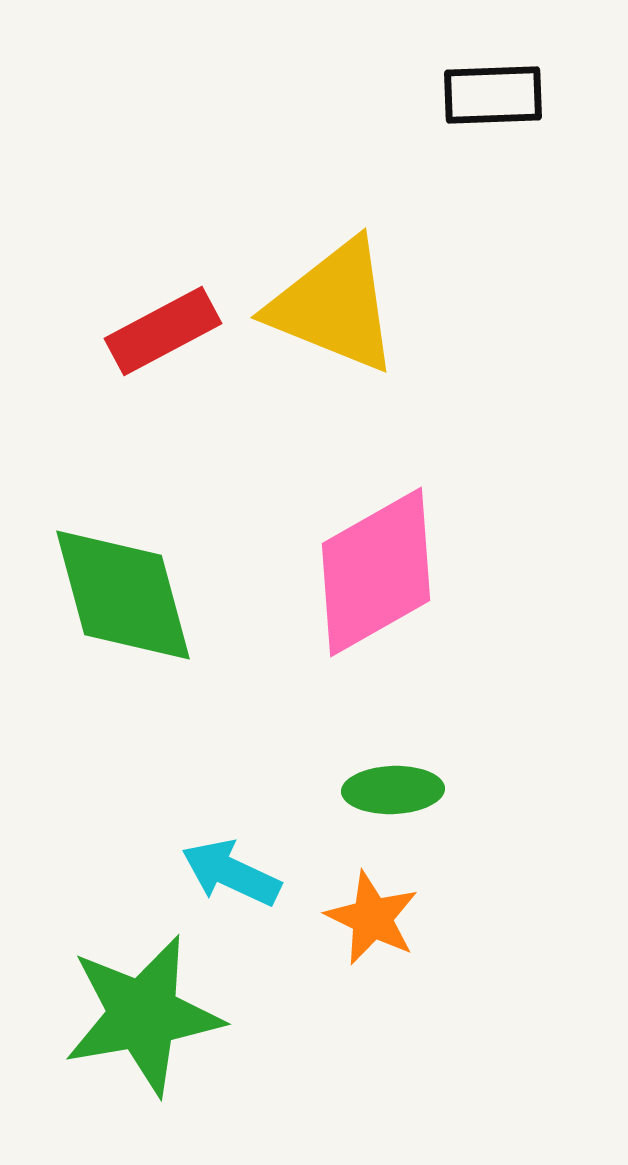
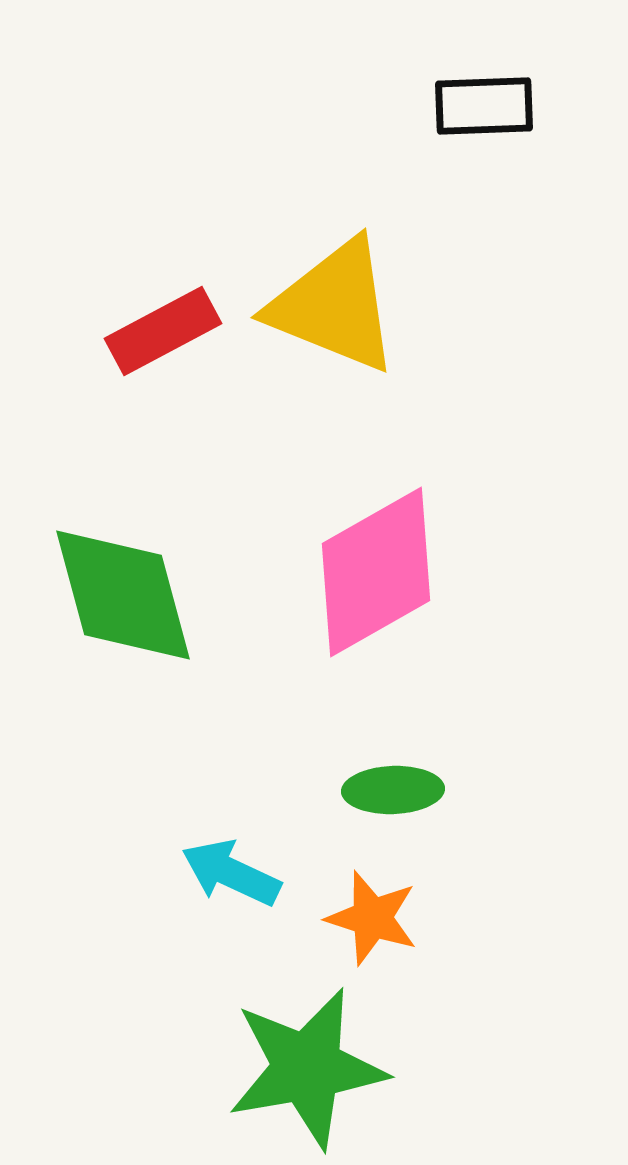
black rectangle: moved 9 px left, 11 px down
orange star: rotated 8 degrees counterclockwise
green star: moved 164 px right, 53 px down
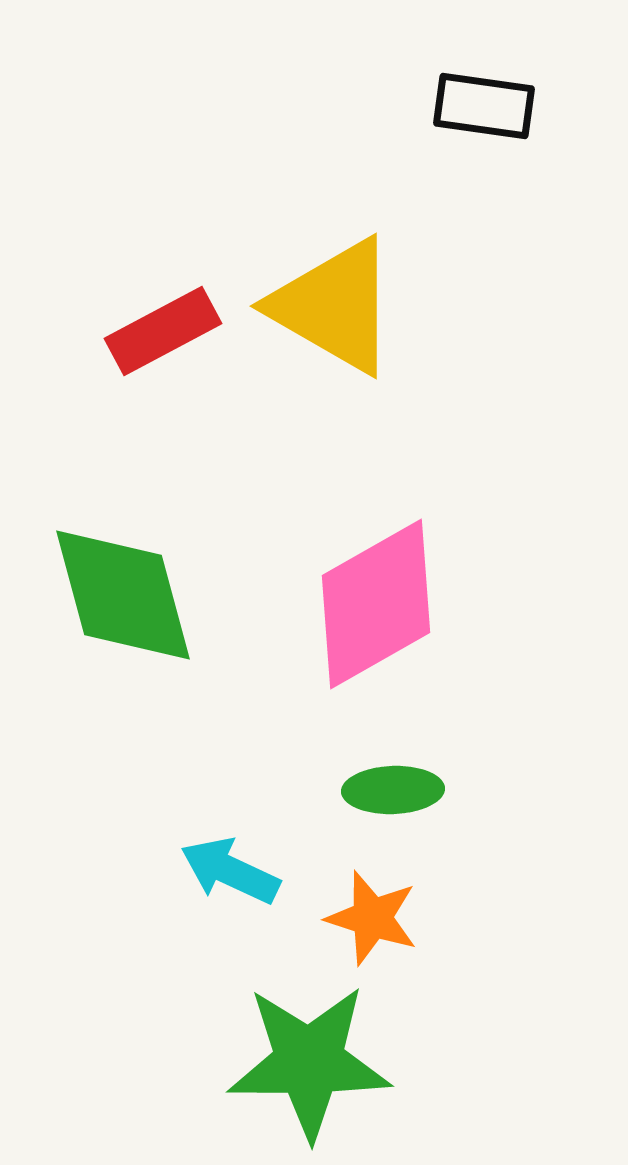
black rectangle: rotated 10 degrees clockwise
yellow triangle: rotated 8 degrees clockwise
pink diamond: moved 32 px down
cyan arrow: moved 1 px left, 2 px up
green star: moved 2 px right, 6 px up; rotated 10 degrees clockwise
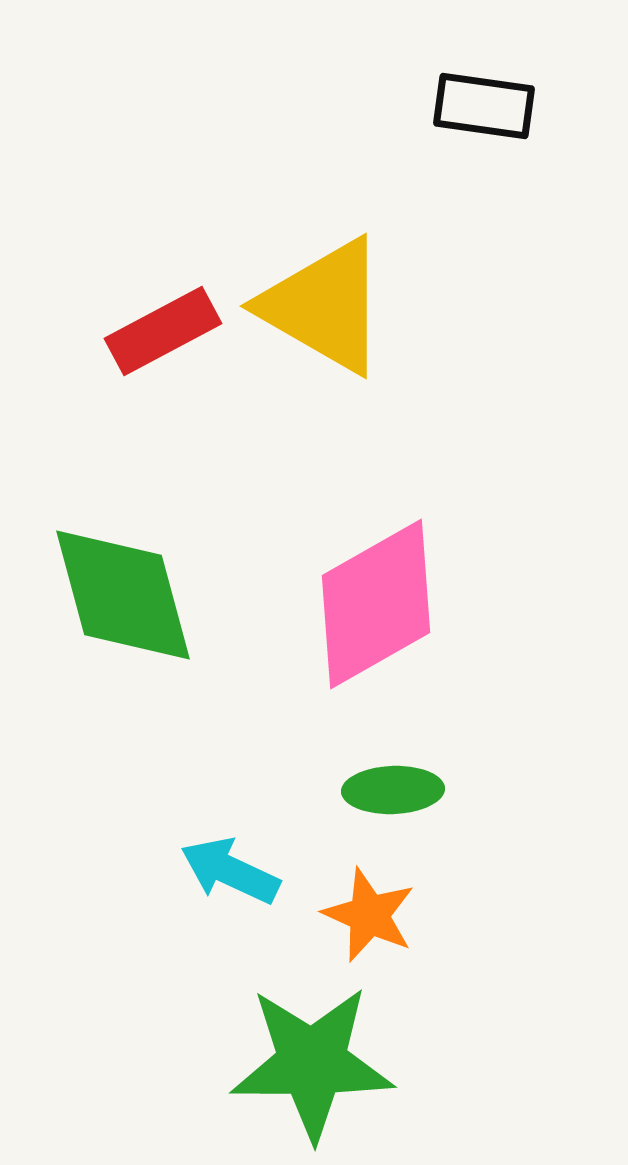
yellow triangle: moved 10 px left
orange star: moved 3 px left, 3 px up; rotated 6 degrees clockwise
green star: moved 3 px right, 1 px down
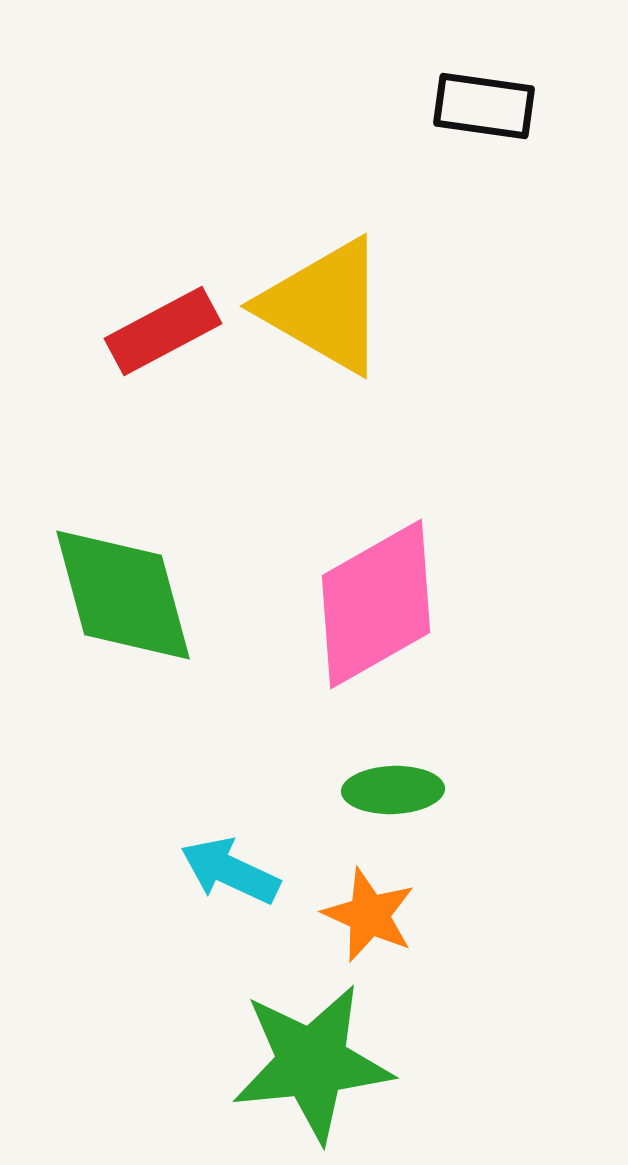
green star: rotated 6 degrees counterclockwise
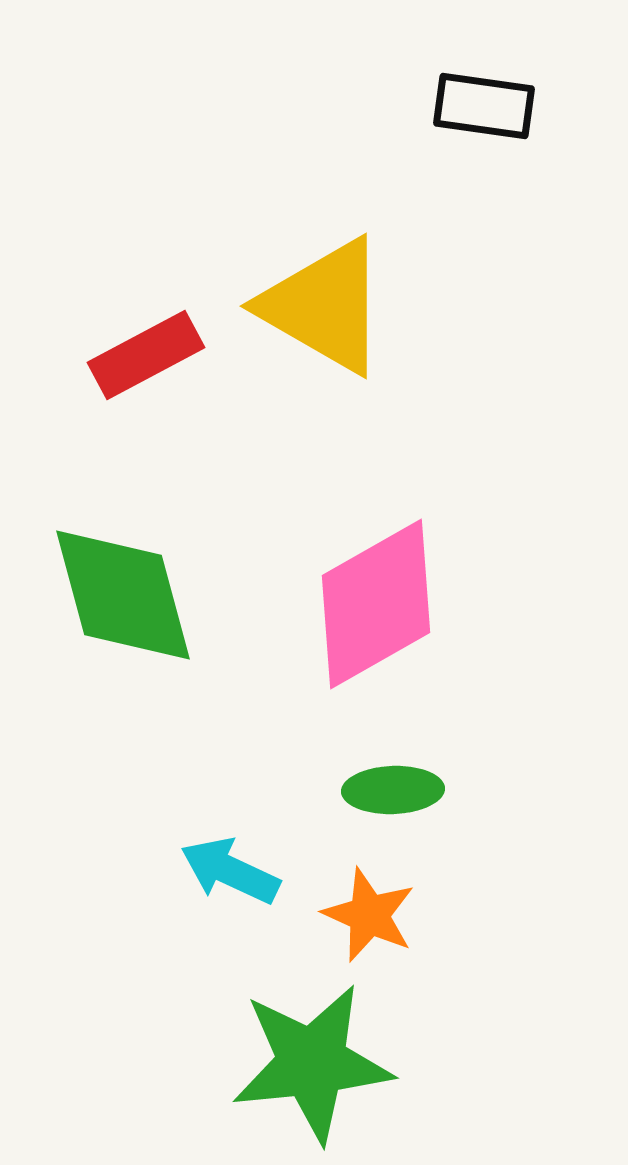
red rectangle: moved 17 px left, 24 px down
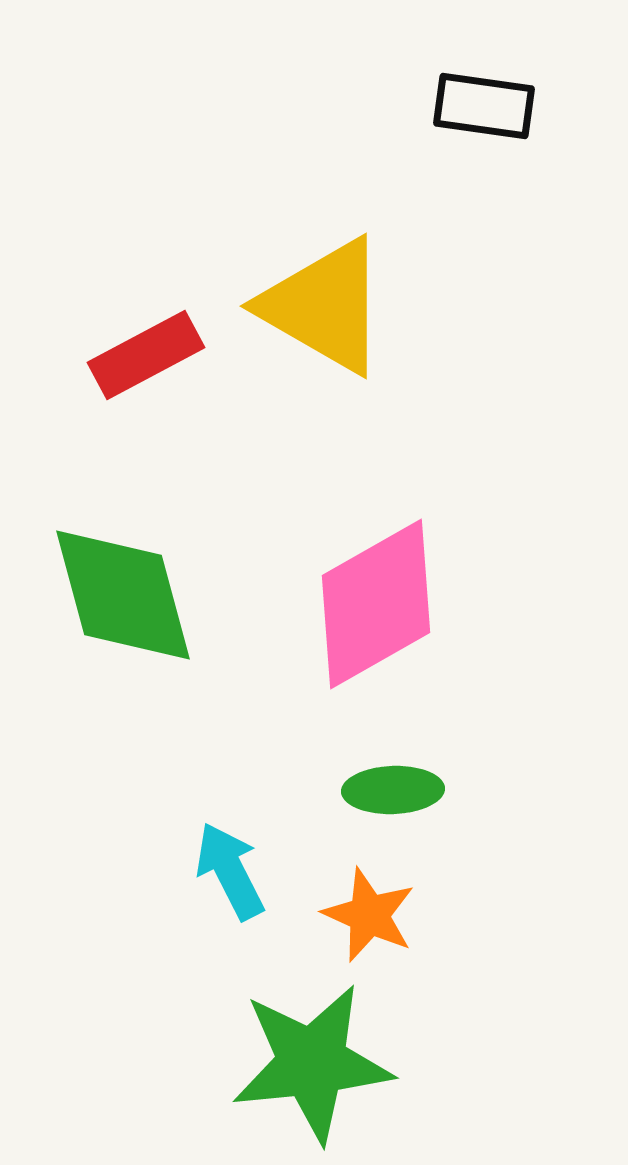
cyan arrow: rotated 38 degrees clockwise
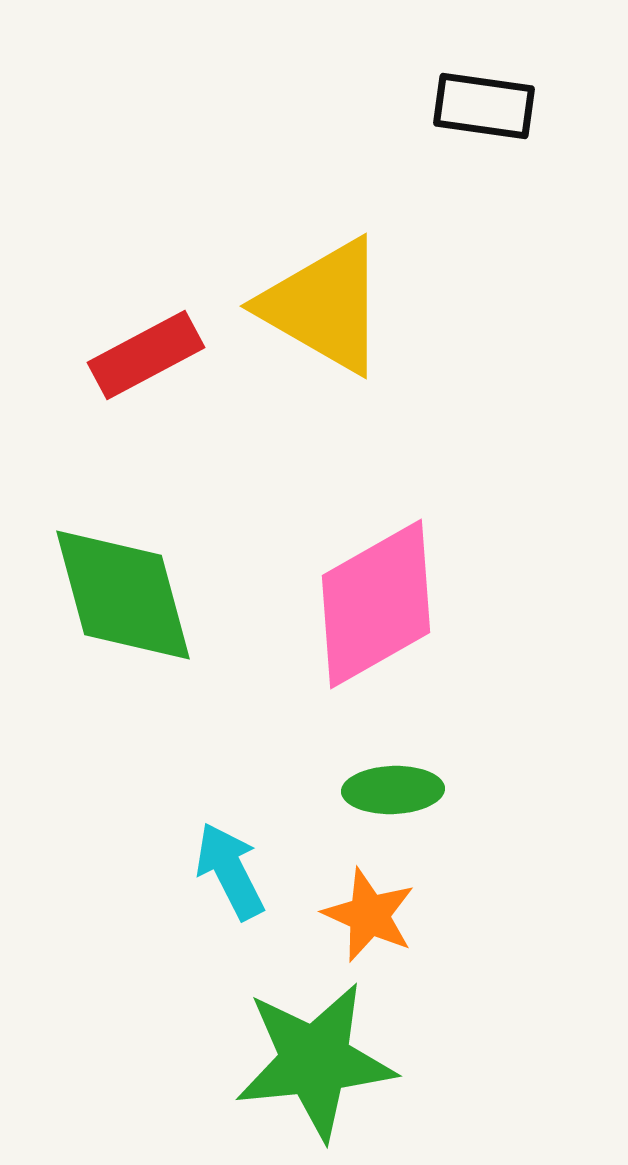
green star: moved 3 px right, 2 px up
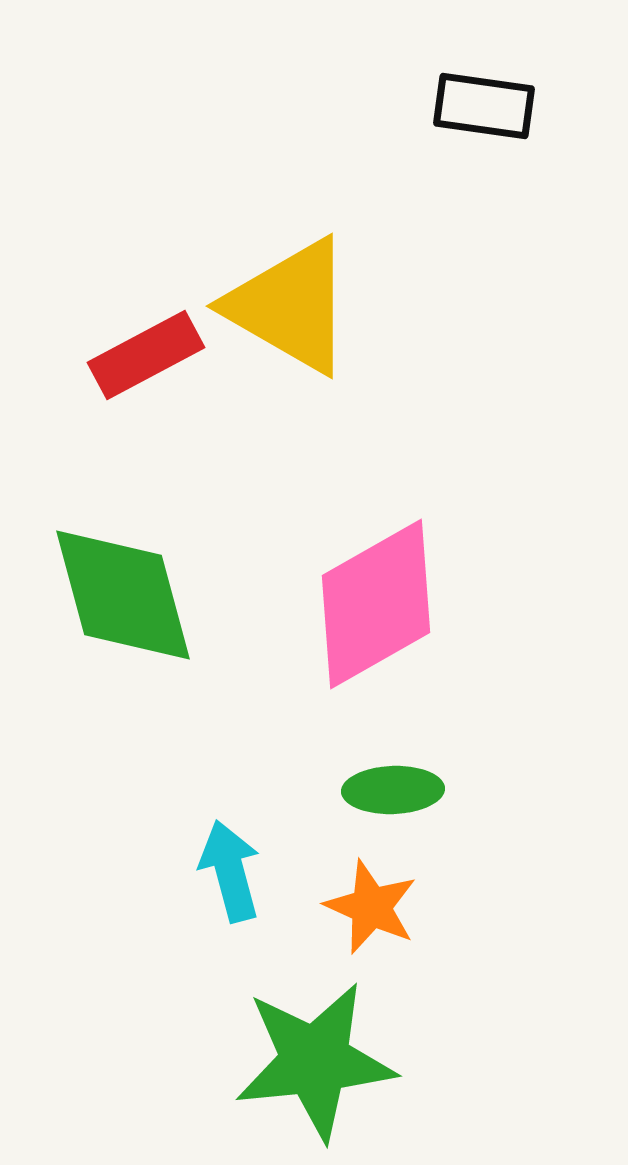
yellow triangle: moved 34 px left
cyan arrow: rotated 12 degrees clockwise
orange star: moved 2 px right, 8 px up
